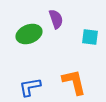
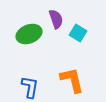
cyan square: moved 12 px left, 4 px up; rotated 24 degrees clockwise
orange L-shape: moved 2 px left, 2 px up
blue L-shape: rotated 110 degrees clockwise
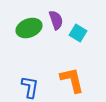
purple semicircle: moved 1 px down
green ellipse: moved 6 px up
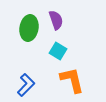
green ellipse: rotated 60 degrees counterclockwise
cyan square: moved 20 px left, 18 px down
blue L-shape: moved 4 px left, 2 px up; rotated 35 degrees clockwise
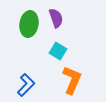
purple semicircle: moved 2 px up
green ellipse: moved 4 px up
orange L-shape: rotated 36 degrees clockwise
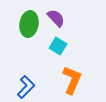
purple semicircle: rotated 24 degrees counterclockwise
cyan square: moved 5 px up
blue L-shape: moved 2 px down
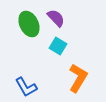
green ellipse: rotated 35 degrees counterclockwise
orange L-shape: moved 6 px right, 2 px up; rotated 8 degrees clockwise
blue L-shape: rotated 105 degrees clockwise
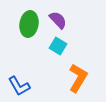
purple semicircle: moved 2 px right, 2 px down
green ellipse: rotated 35 degrees clockwise
blue L-shape: moved 7 px left, 1 px up
